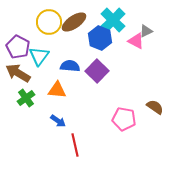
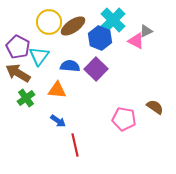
brown ellipse: moved 1 px left, 4 px down
purple square: moved 1 px left, 2 px up
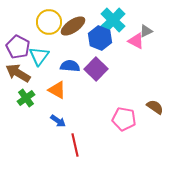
orange triangle: rotated 24 degrees clockwise
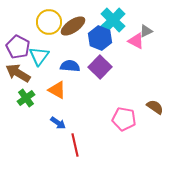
purple square: moved 4 px right, 2 px up
blue arrow: moved 2 px down
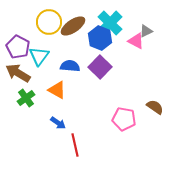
cyan cross: moved 3 px left, 3 px down
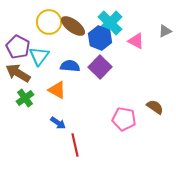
brown ellipse: rotated 70 degrees clockwise
gray triangle: moved 19 px right
green cross: moved 1 px left
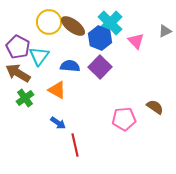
pink triangle: rotated 18 degrees clockwise
pink pentagon: rotated 15 degrees counterclockwise
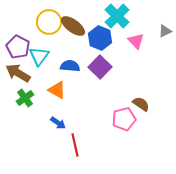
cyan cross: moved 7 px right, 7 px up
brown semicircle: moved 14 px left, 3 px up
pink pentagon: rotated 10 degrees counterclockwise
